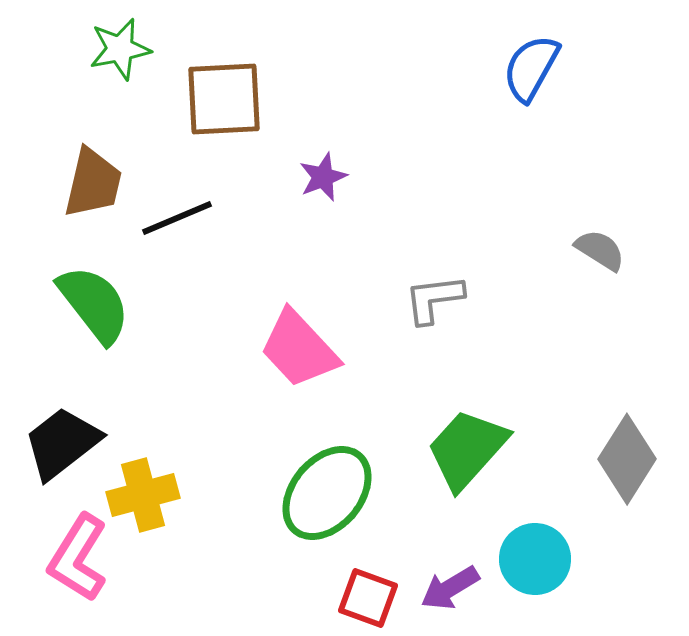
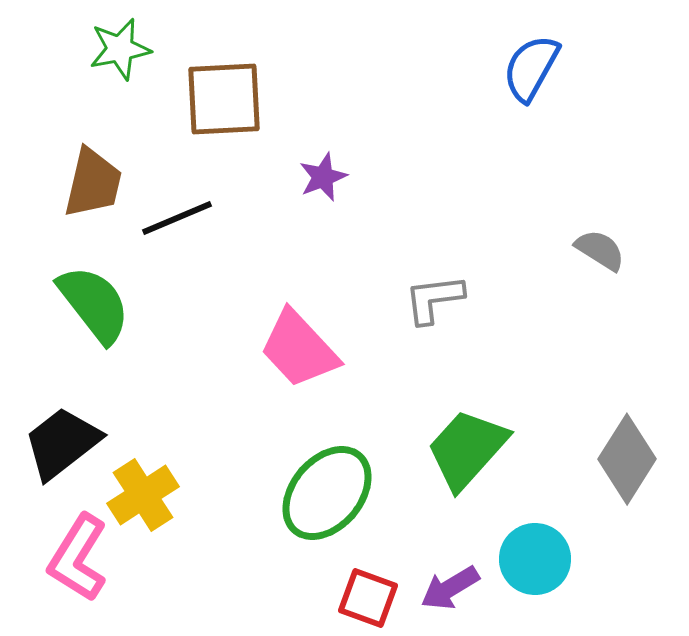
yellow cross: rotated 18 degrees counterclockwise
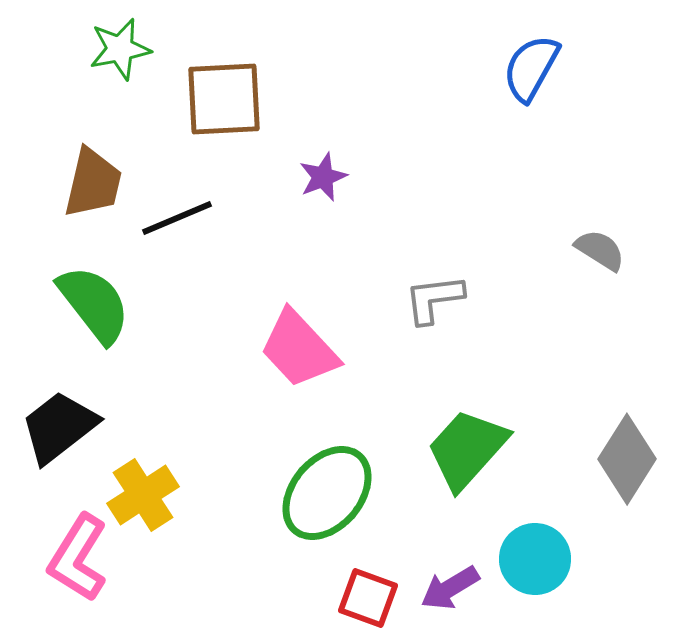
black trapezoid: moved 3 px left, 16 px up
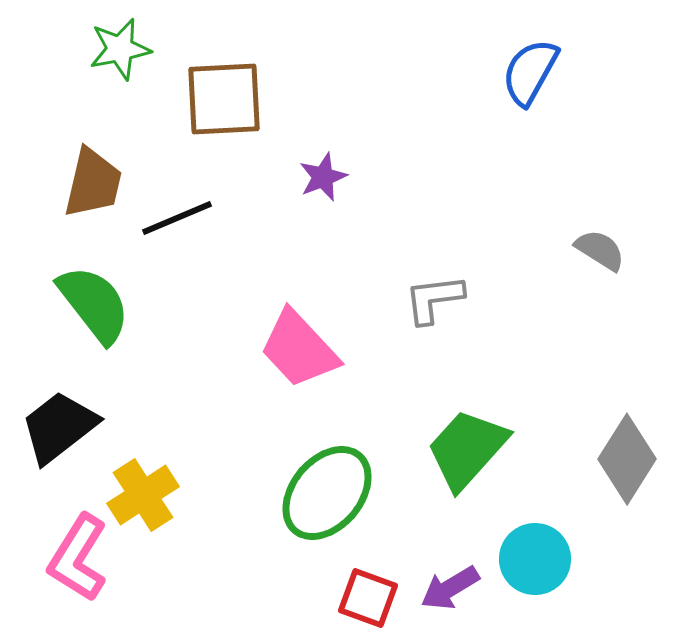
blue semicircle: moved 1 px left, 4 px down
